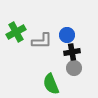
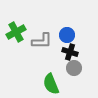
black cross: moved 2 px left; rotated 28 degrees clockwise
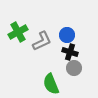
green cross: moved 2 px right
gray L-shape: rotated 25 degrees counterclockwise
